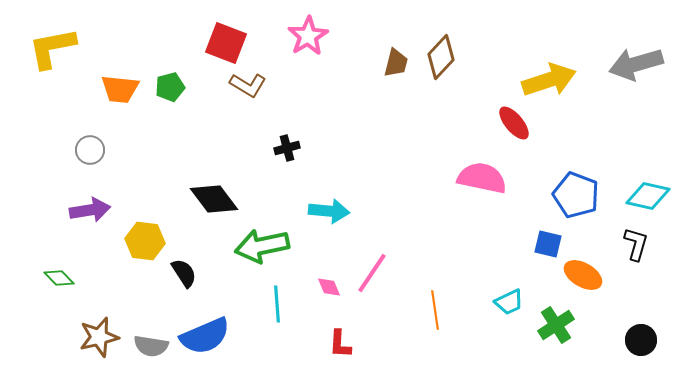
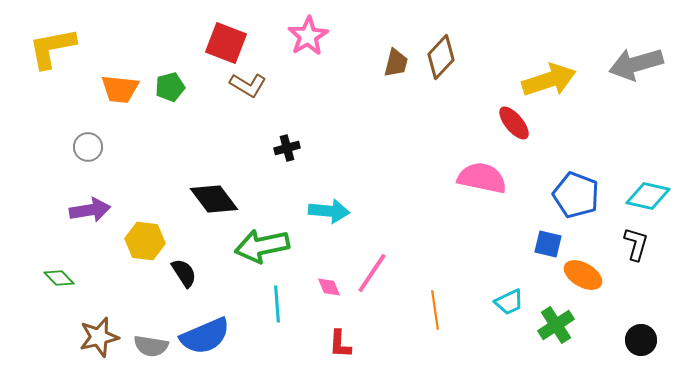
gray circle: moved 2 px left, 3 px up
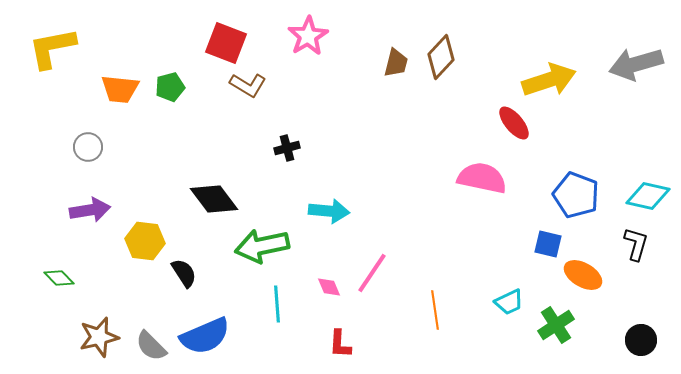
gray semicircle: rotated 36 degrees clockwise
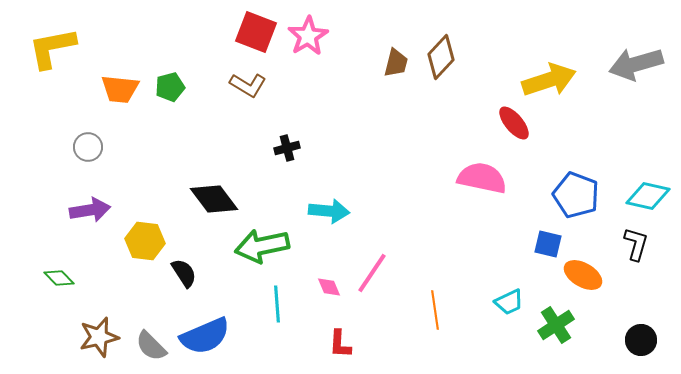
red square: moved 30 px right, 11 px up
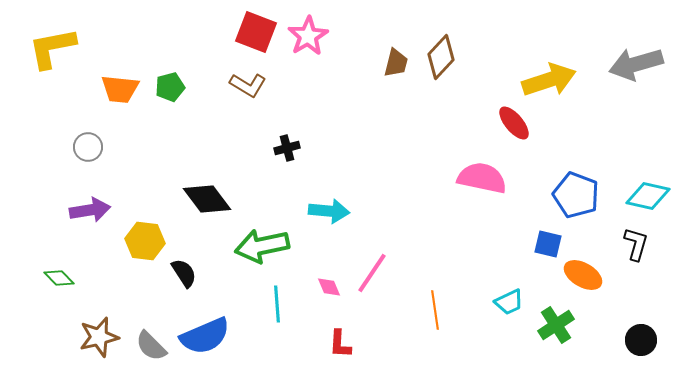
black diamond: moved 7 px left
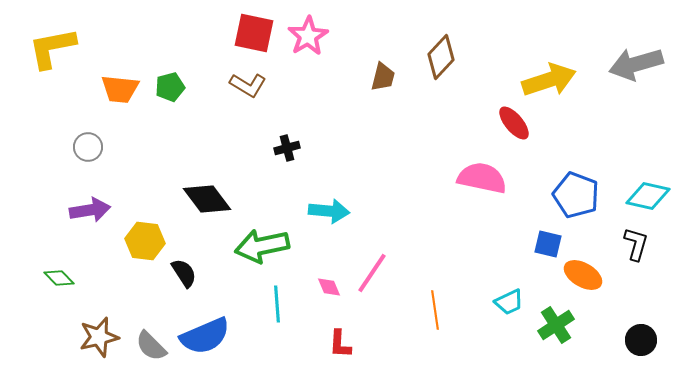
red square: moved 2 px left, 1 px down; rotated 9 degrees counterclockwise
brown trapezoid: moved 13 px left, 14 px down
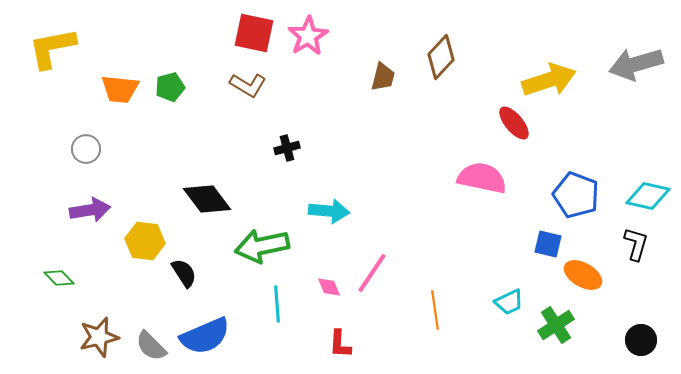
gray circle: moved 2 px left, 2 px down
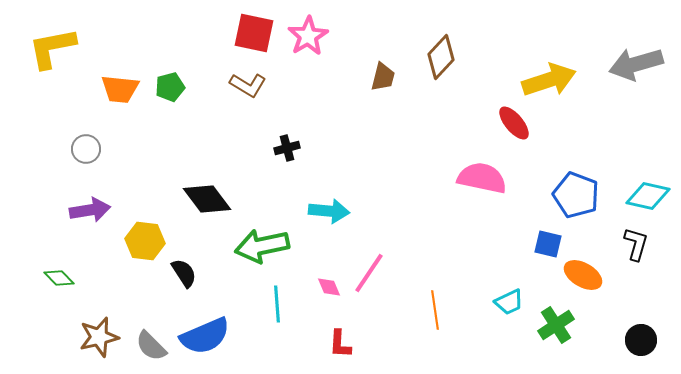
pink line: moved 3 px left
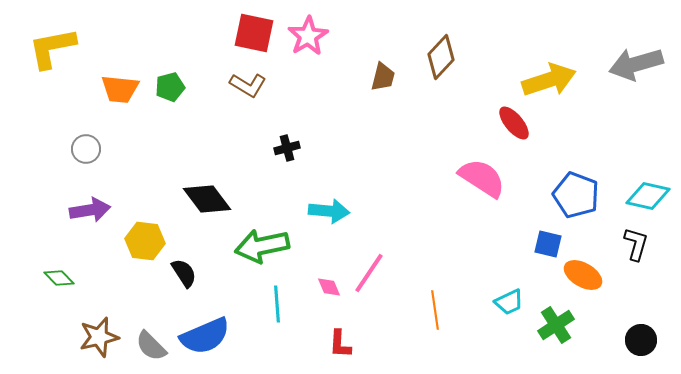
pink semicircle: rotated 21 degrees clockwise
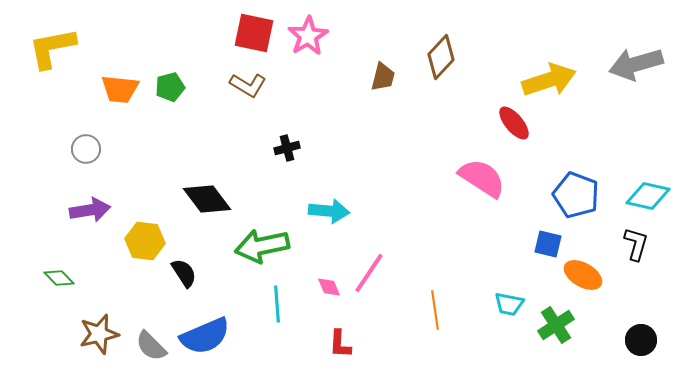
cyan trapezoid: moved 2 px down; rotated 36 degrees clockwise
brown star: moved 3 px up
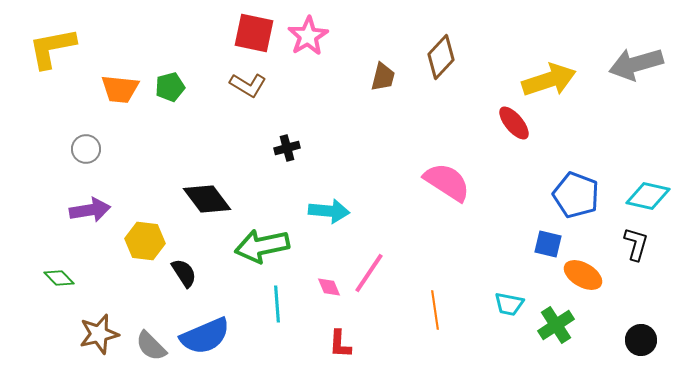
pink semicircle: moved 35 px left, 4 px down
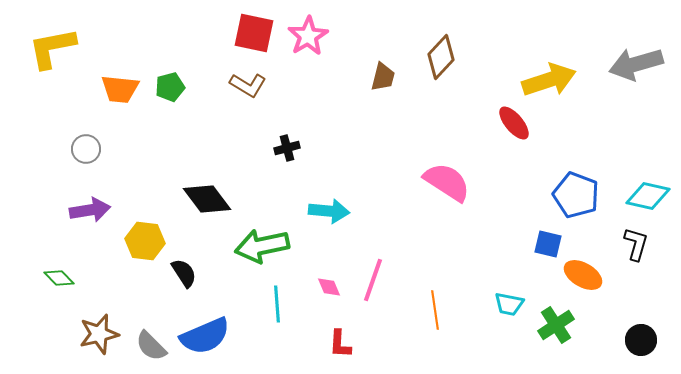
pink line: moved 4 px right, 7 px down; rotated 15 degrees counterclockwise
